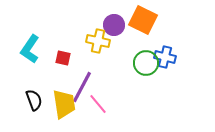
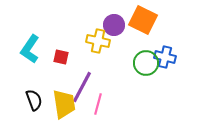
red square: moved 2 px left, 1 px up
pink line: rotated 55 degrees clockwise
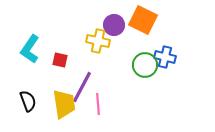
red square: moved 1 px left, 3 px down
green circle: moved 1 px left, 2 px down
black semicircle: moved 6 px left, 1 px down
pink line: rotated 20 degrees counterclockwise
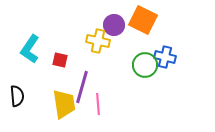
purple line: rotated 12 degrees counterclockwise
black semicircle: moved 11 px left, 5 px up; rotated 15 degrees clockwise
